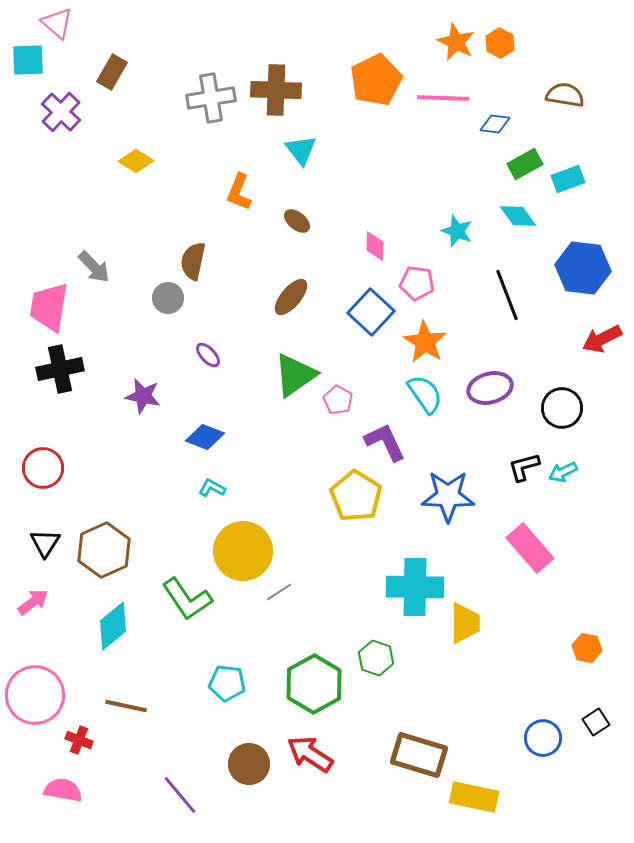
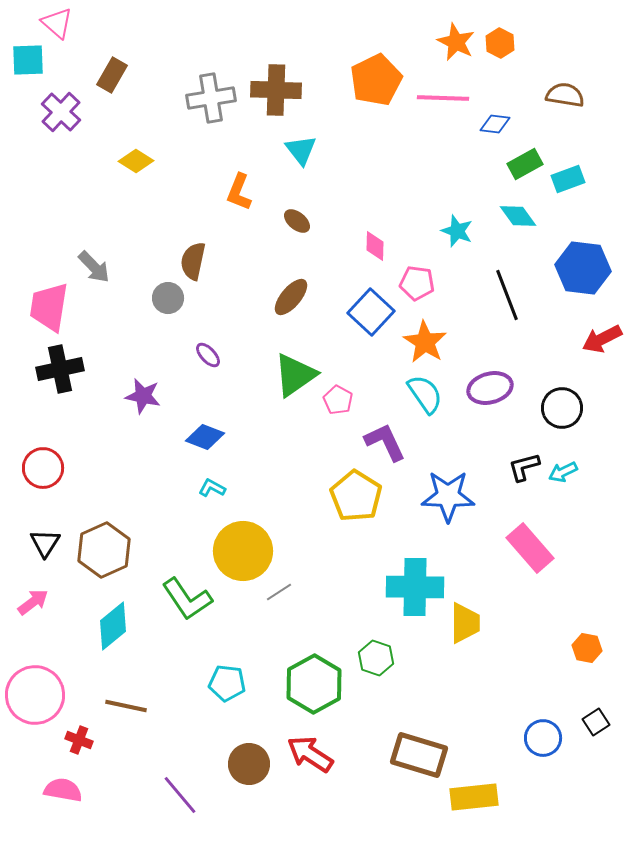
brown rectangle at (112, 72): moved 3 px down
yellow rectangle at (474, 797): rotated 18 degrees counterclockwise
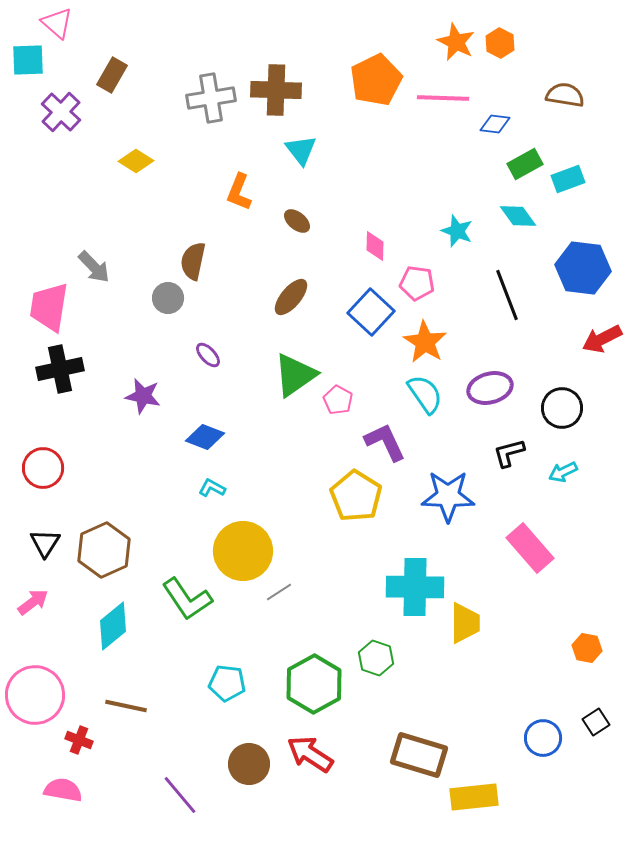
black L-shape at (524, 467): moved 15 px left, 14 px up
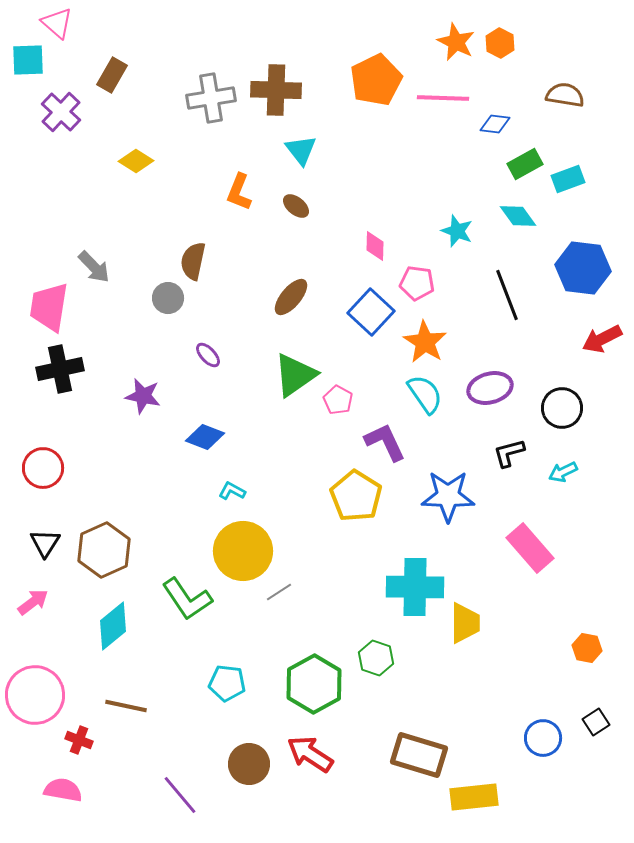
brown ellipse at (297, 221): moved 1 px left, 15 px up
cyan L-shape at (212, 488): moved 20 px right, 3 px down
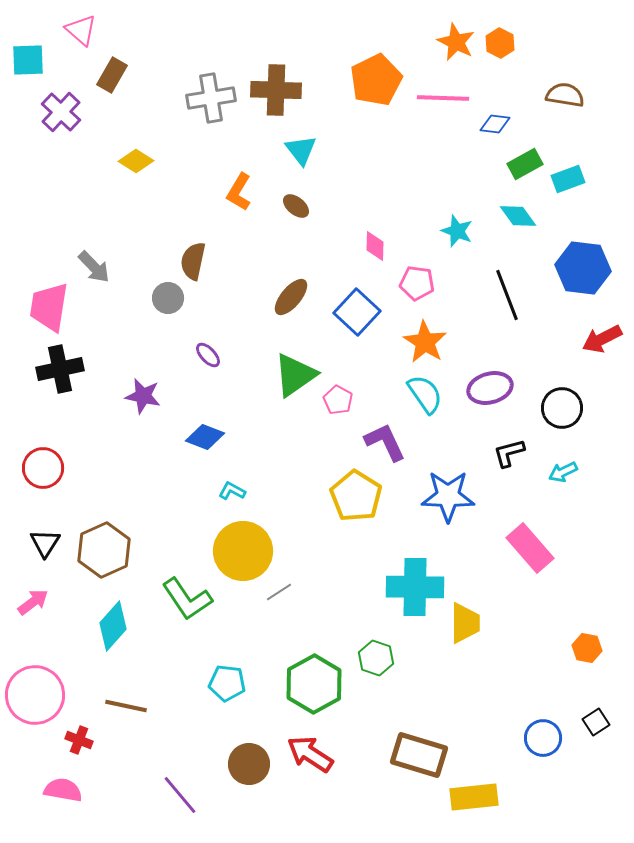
pink triangle at (57, 23): moved 24 px right, 7 px down
orange L-shape at (239, 192): rotated 9 degrees clockwise
blue square at (371, 312): moved 14 px left
cyan diamond at (113, 626): rotated 9 degrees counterclockwise
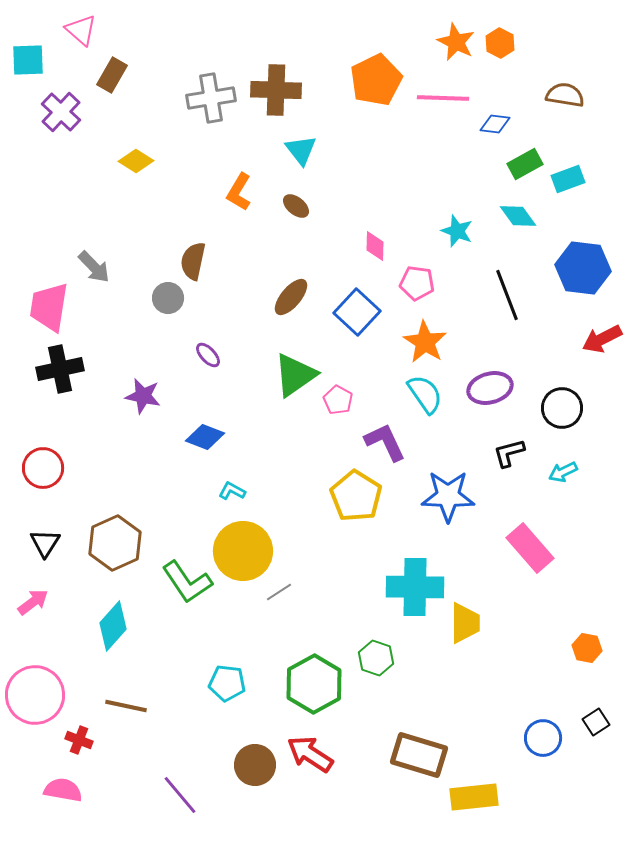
brown hexagon at (104, 550): moved 11 px right, 7 px up
green L-shape at (187, 599): moved 17 px up
brown circle at (249, 764): moved 6 px right, 1 px down
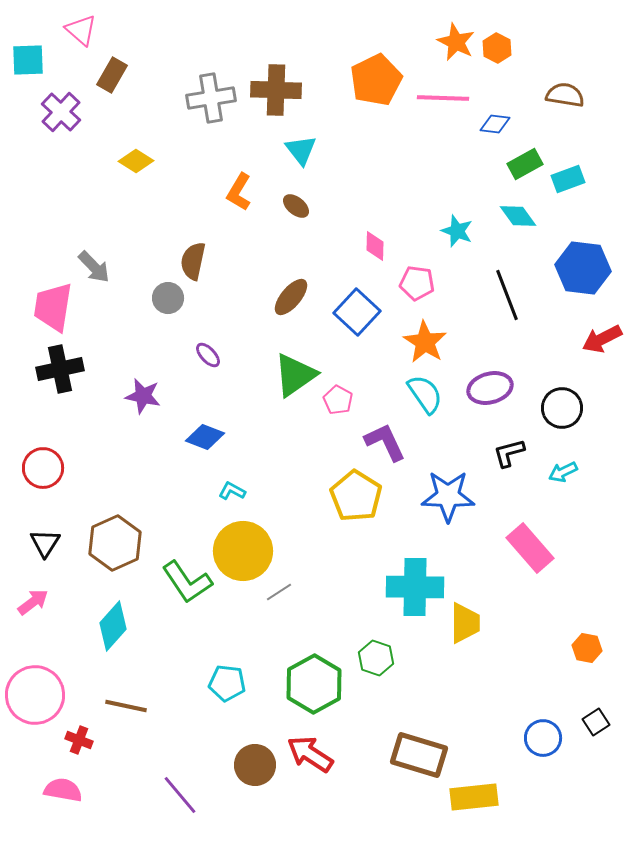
orange hexagon at (500, 43): moved 3 px left, 5 px down
pink trapezoid at (49, 307): moved 4 px right
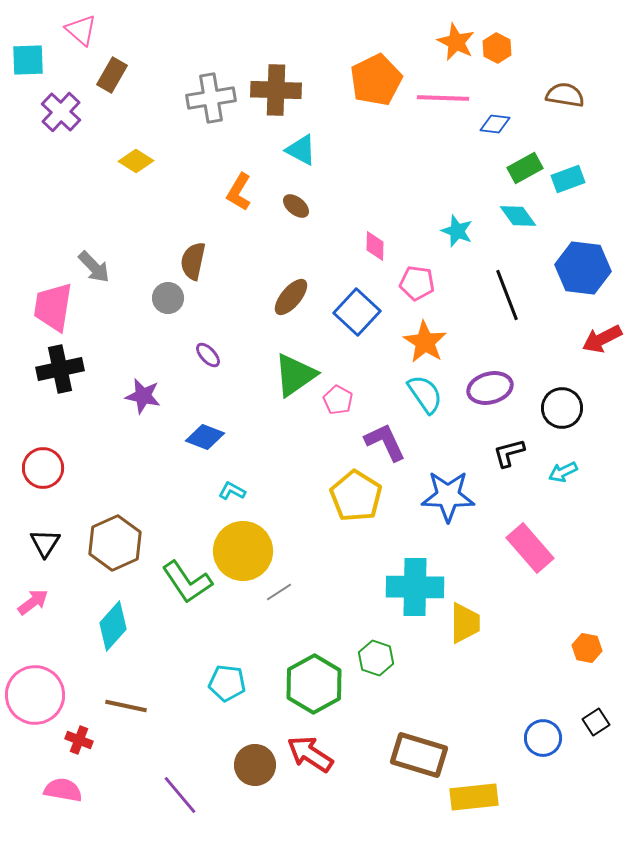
cyan triangle at (301, 150): rotated 24 degrees counterclockwise
green rectangle at (525, 164): moved 4 px down
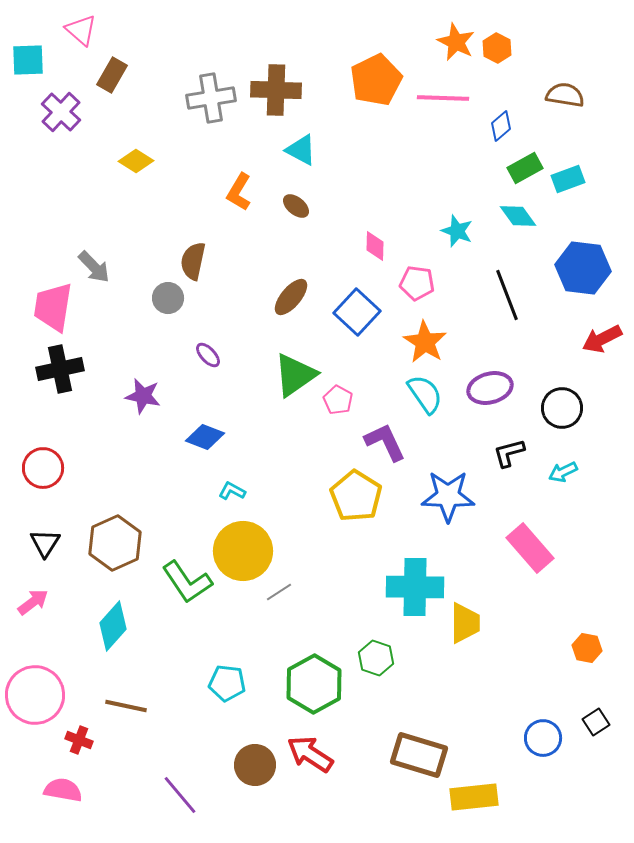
blue diamond at (495, 124): moved 6 px right, 2 px down; rotated 48 degrees counterclockwise
